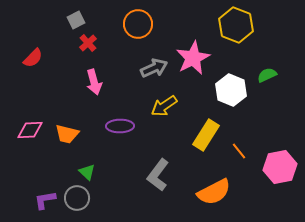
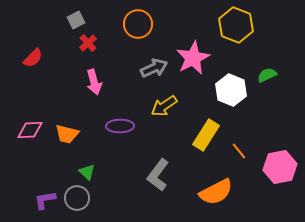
orange semicircle: moved 2 px right
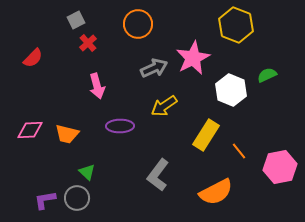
pink arrow: moved 3 px right, 4 px down
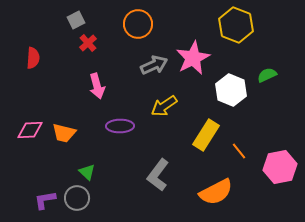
red semicircle: rotated 40 degrees counterclockwise
gray arrow: moved 3 px up
orange trapezoid: moved 3 px left, 1 px up
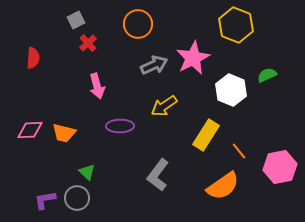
orange semicircle: moved 7 px right, 6 px up; rotated 8 degrees counterclockwise
